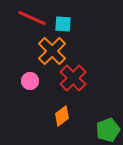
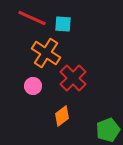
orange cross: moved 6 px left, 2 px down; rotated 12 degrees counterclockwise
pink circle: moved 3 px right, 5 px down
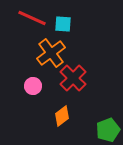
orange cross: moved 5 px right; rotated 20 degrees clockwise
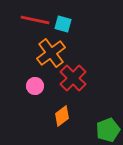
red line: moved 3 px right, 2 px down; rotated 12 degrees counterclockwise
cyan square: rotated 12 degrees clockwise
pink circle: moved 2 px right
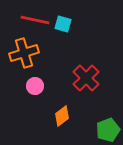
orange cross: moved 27 px left; rotated 20 degrees clockwise
red cross: moved 13 px right
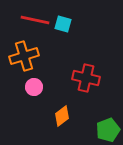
orange cross: moved 3 px down
red cross: rotated 32 degrees counterclockwise
pink circle: moved 1 px left, 1 px down
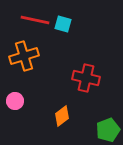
pink circle: moved 19 px left, 14 px down
